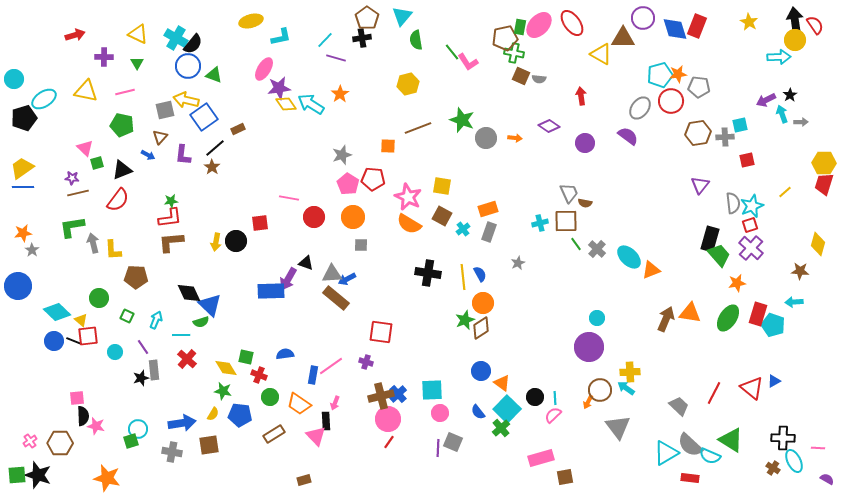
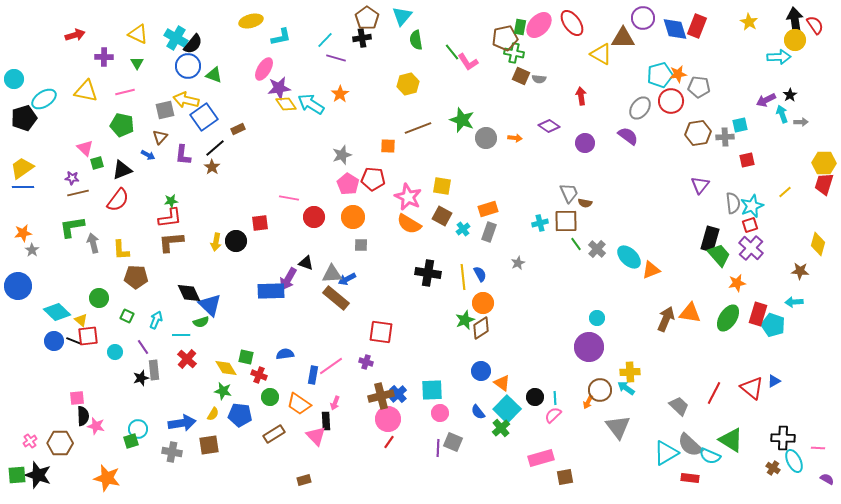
yellow L-shape at (113, 250): moved 8 px right
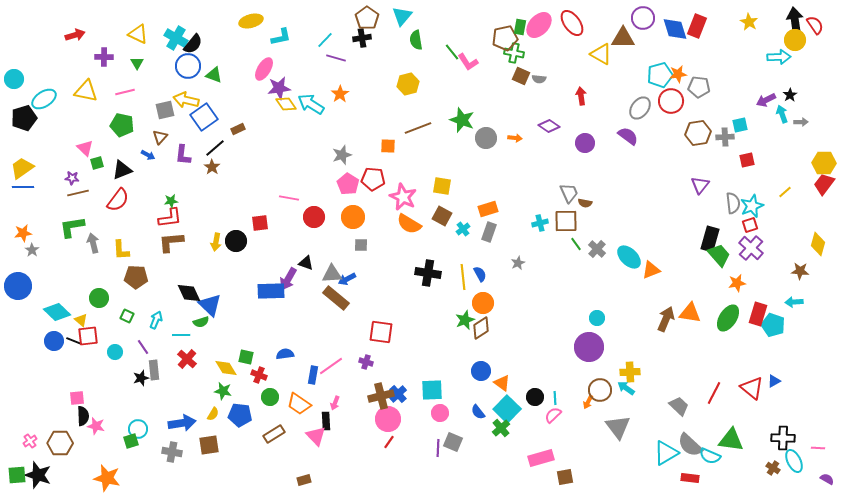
red trapezoid at (824, 184): rotated 20 degrees clockwise
pink star at (408, 197): moved 5 px left
green triangle at (731, 440): rotated 24 degrees counterclockwise
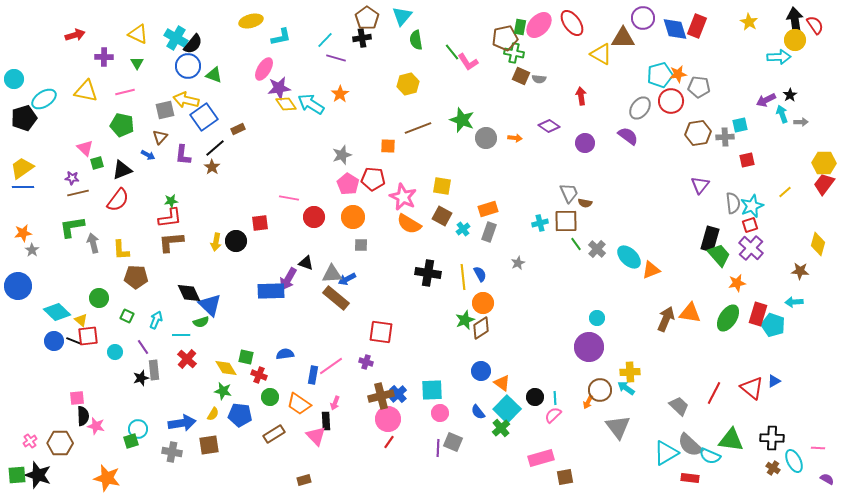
black cross at (783, 438): moved 11 px left
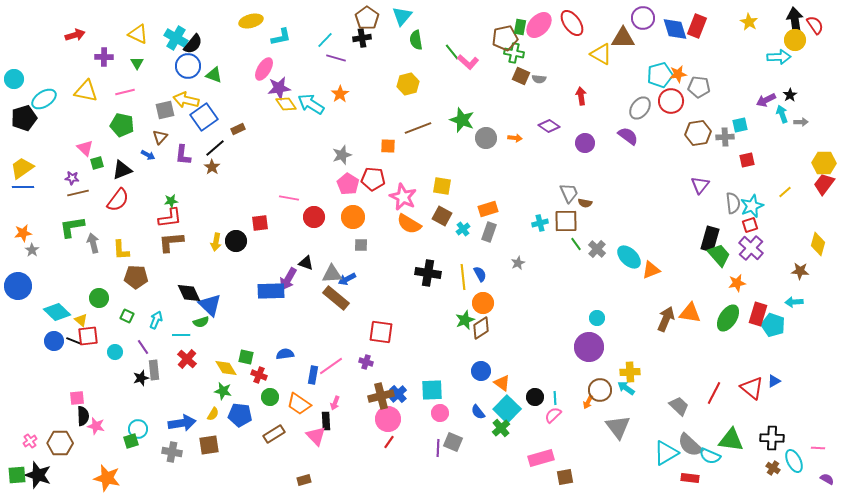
pink L-shape at (468, 62): rotated 15 degrees counterclockwise
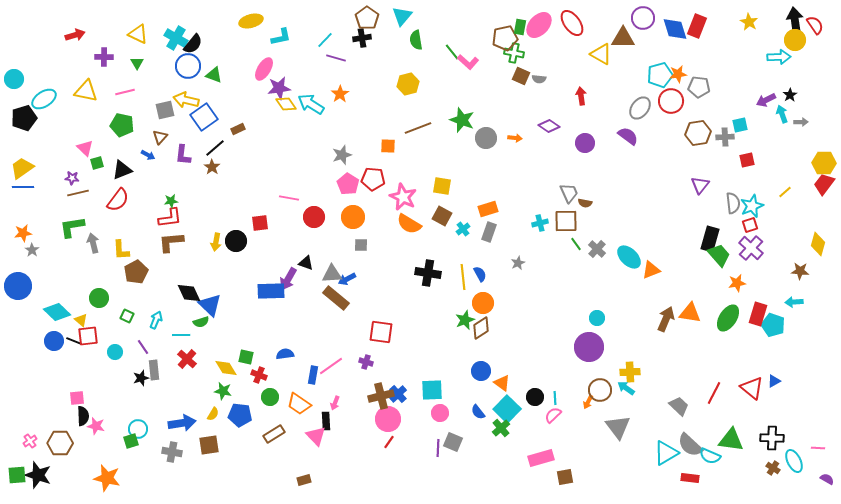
brown pentagon at (136, 277): moved 5 px up; rotated 30 degrees counterclockwise
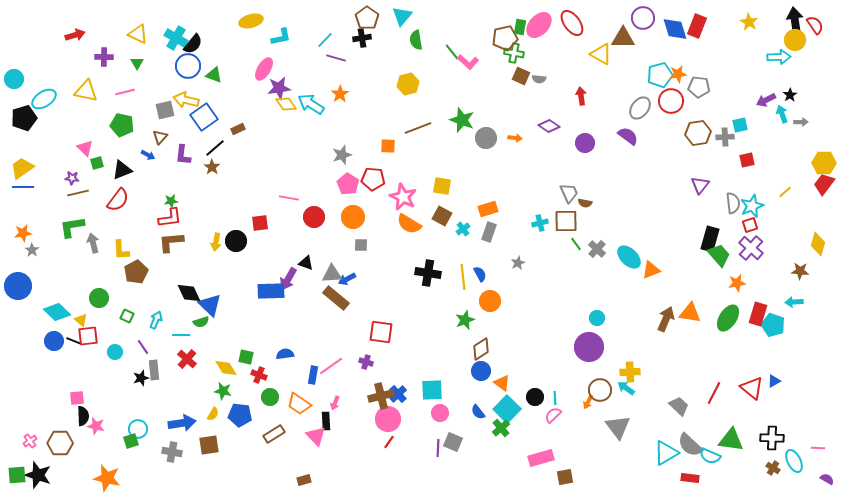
orange circle at (483, 303): moved 7 px right, 2 px up
brown diamond at (481, 328): moved 21 px down
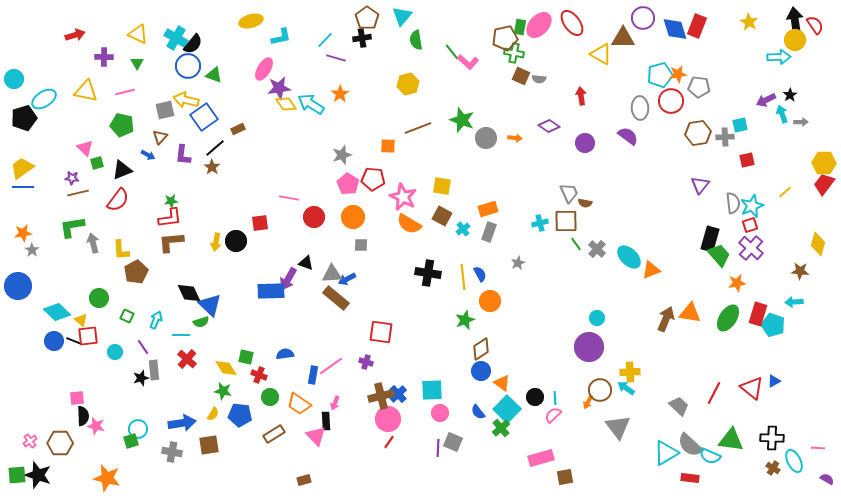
gray ellipse at (640, 108): rotated 40 degrees counterclockwise
